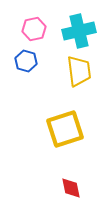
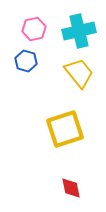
yellow trapezoid: moved 2 px down; rotated 32 degrees counterclockwise
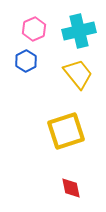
pink hexagon: rotated 10 degrees counterclockwise
blue hexagon: rotated 15 degrees clockwise
yellow trapezoid: moved 1 px left, 1 px down
yellow square: moved 1 px right, 2 px down
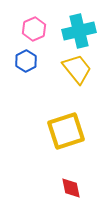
yellow trapezoid: moved 1 px left, 5 px up
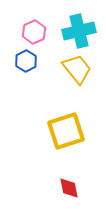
pink hexagon: moved 3 px down
red diamond: moved 2 px left
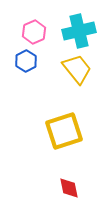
yellow square: moved 2 px left
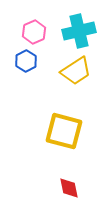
yellow trapezoid: moved 1 px left, 2 px down; rotated 96 degrees clockwise
yellow square: rotated 33 degrees clockwise
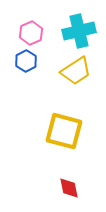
pink hexagon: moved 3 px left, 1 px down
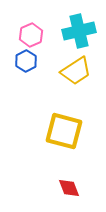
pink hexagon: moved 2 px down
red diamond: rotated 10 degrees counterclockwise
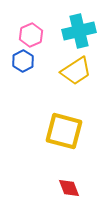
blue hexagon: moved 3 px left
